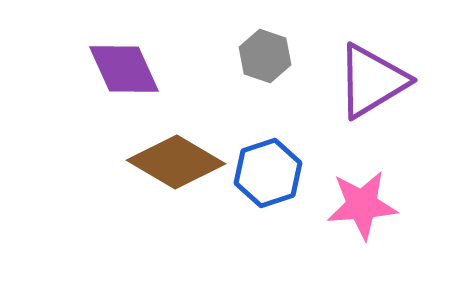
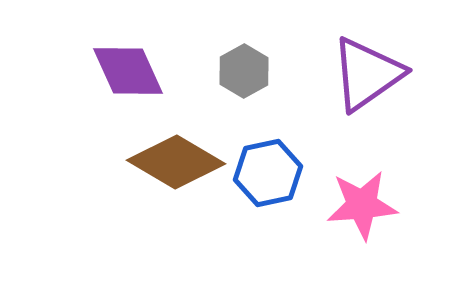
gray hexagon: moved 21 px left, 15 px down; rotated 12 degrees clockwise
purple diamond: moved 4 px right, 2 px down
purple triangle: moved 5 px left, 7 px up; rotated 4 degrees counterclockwise
blue hexagon: rotated 6 degrees clockwise
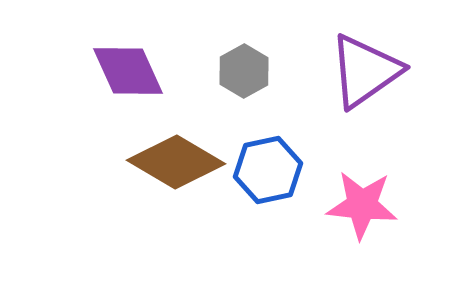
purple triangle: moved 2 px left, 3 px up
blue hexagon: moved 3 px up
pink star: rotated 10 degrees clockwise
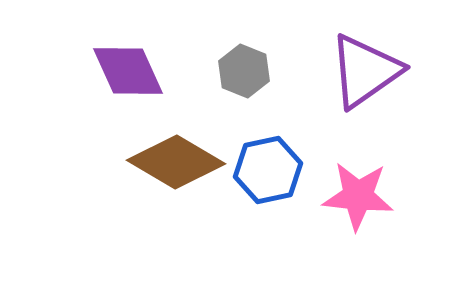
gray hexagon: rotated 9 degrees counterclockwise
pink star: moved 4 px left, 9 px up
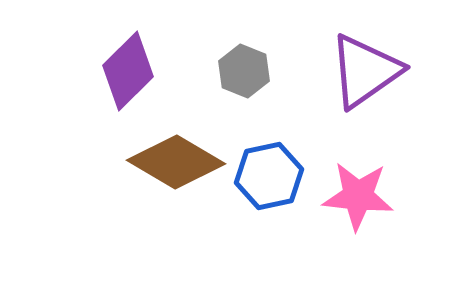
purple diamond: rotated 70 degrees clockwise
blue hexagon: moved 1 px right, 6 px down
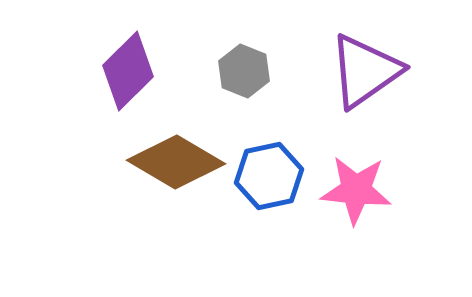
pink star: moved 2 px left, 6 px up
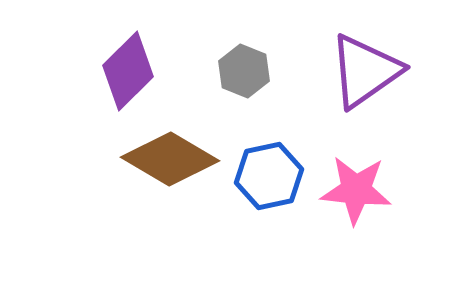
brown diamond: moved 6 px left, 3 px up
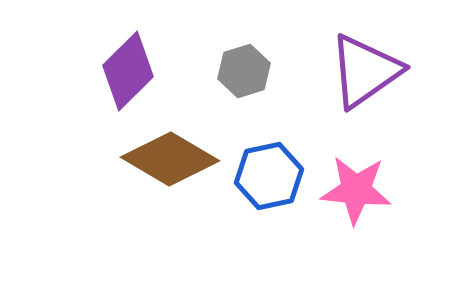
gray hexagon: rotated 21 degrees clockwise
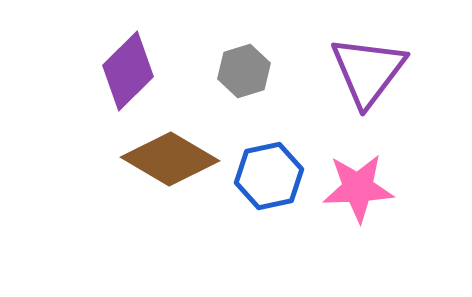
purple triangle: moved 3 px right; rotated 18 degrees counterclockwise
pink star: moved 2 px right, 2 px up; rotated 8 degrees counterclockwise
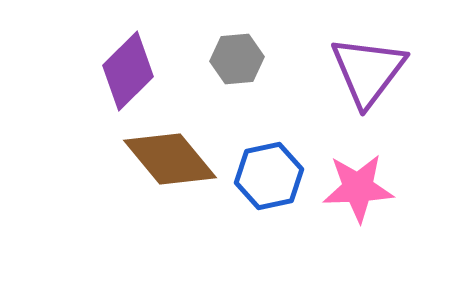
gray hexagon: moved 7 px left, 12 px up; rotated 12 degrees clockwise
brown diamond: rotated 20 degrees clockwise
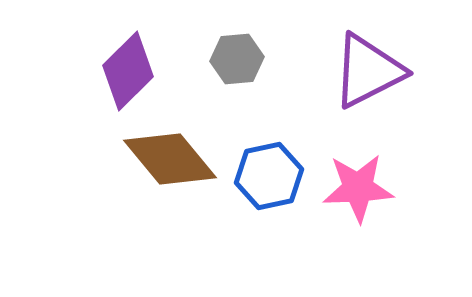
purple triangle: rotated 26 degrees clockwise
